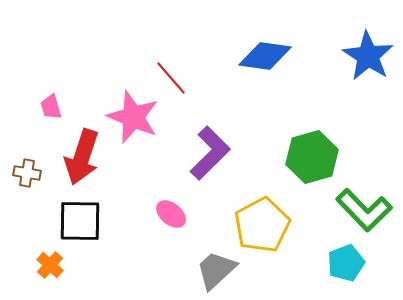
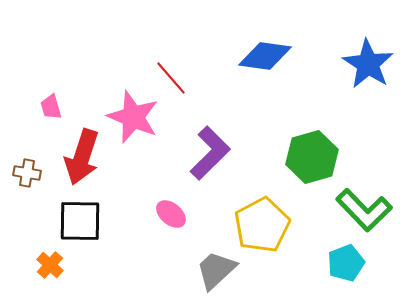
blue star: moved 8 px down
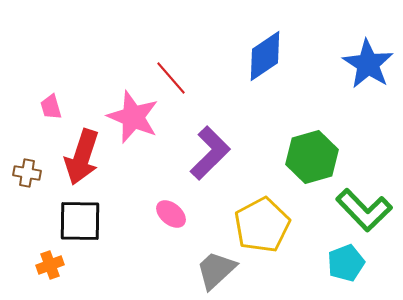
blue diamond: rotated 42 degrees counterclockwise
orange cross: rotated 28 degrees clockwise
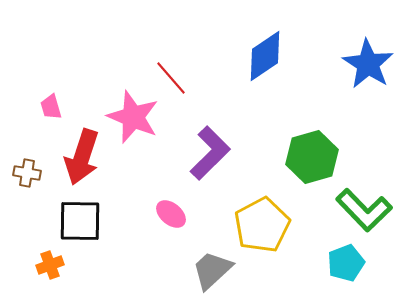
gray trapezoid: moved 4 px left
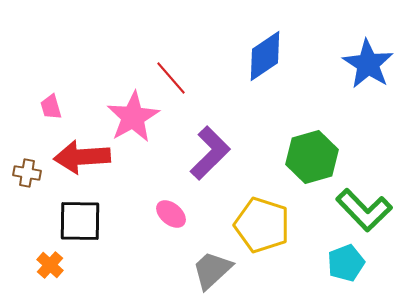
pink star: rotated 20 degrees clockwise
red arrow: rotated 68 degrees clockwise
yellow pentagon: rotated 26 degrees counterclockwise
orange cross: rotated 28 degrees counterclockwise
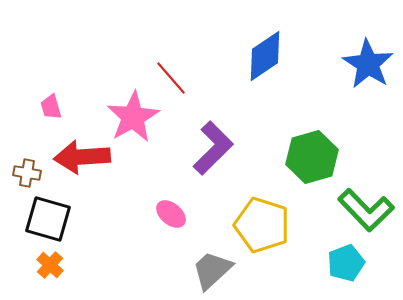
purple L-shape: moved 3 px right, 5 px up
green L-shape: moved 2 px right
black square: moved 32 px left, 2 px up; rotated 15 degrees clockwise
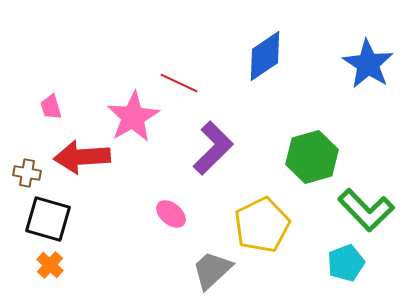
red line: moved 8 px right, 5 px down; rotated 24 degrees counterclockwise
yellow pentagon: rotated 28 degrees clockwise
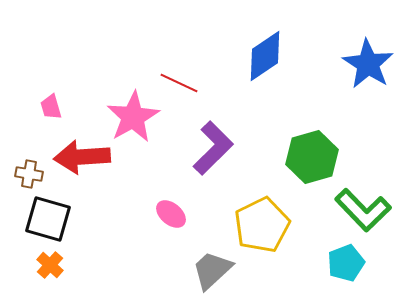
brown cross: moved 2 px right, 1 px down
green L-shape: moved 3 px left
